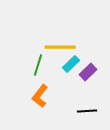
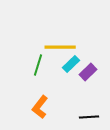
orange L-shape: moved 11 px down
black line: moved 2 px right, 6 px down
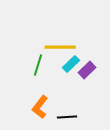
purple rectangle: moved 1 px left, 2 px up
black line: moved 22 px left
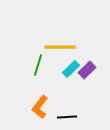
cyan rectangle: moved 5 px down
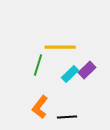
cyan rectangle: moved 1 px left, 5 px down
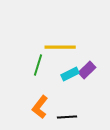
cyan rectangle: rotated 18 degrees clockwise
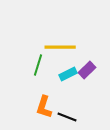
cyan rectangle: moved 2 px left
orange L-shape: moved 4 px right; rotated 20 degrees counterclockwise
black line: rotated 24 degrees clockwise
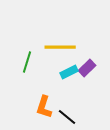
green line: moved 11 px left, 3 px up
purple rectangle: moved 2 px up
cyan rectangle: moved 1 px right, 2 px up
black line: rotated 18 degrees clockwise
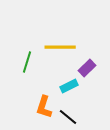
cyan rectangle: moved 14 px down
black line: moved 1 px right
